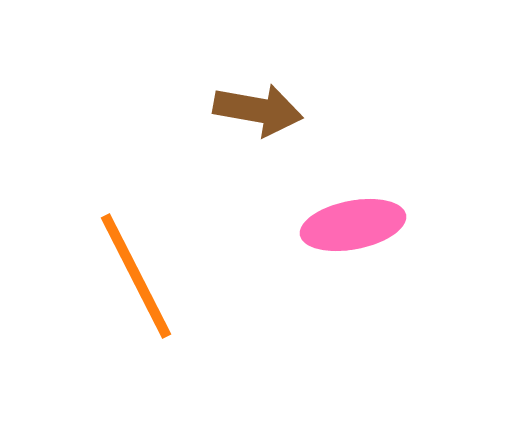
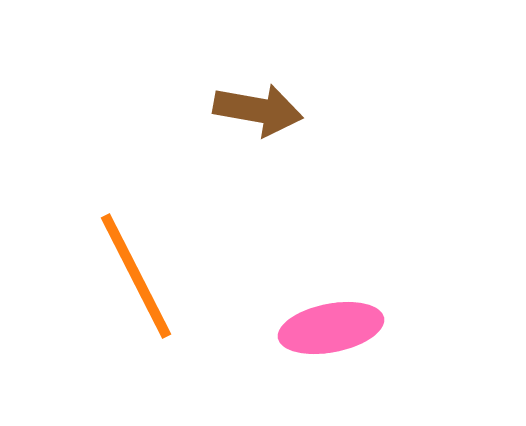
pink ellipse: moved 22 px left, 103 px down
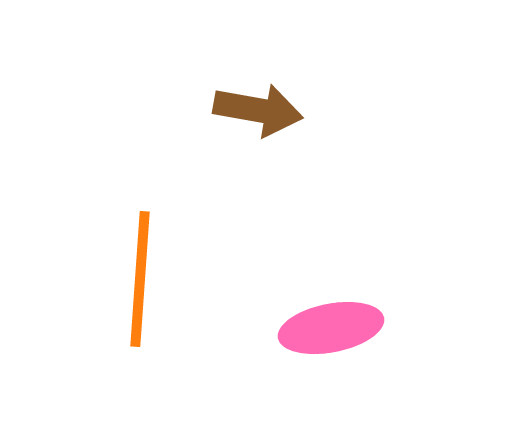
orange line: moved 4 px right, 3 px down; rotated 31 degrees clockwise
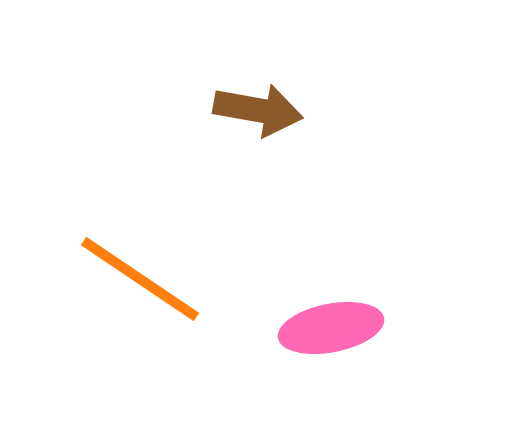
orange line: rotated 60 degrees counterclockwise
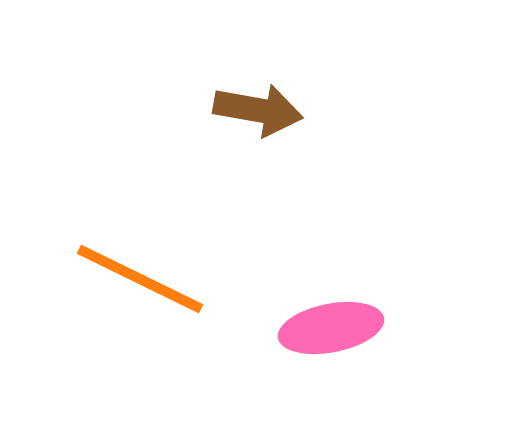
orange line: rotated 8 degrees counterclockwise
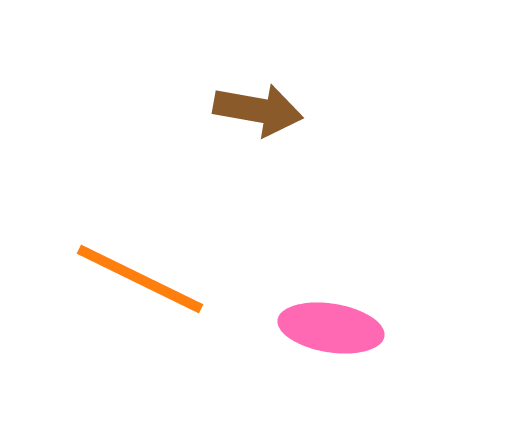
pink ellipse: rotated 20 degrees clockwise
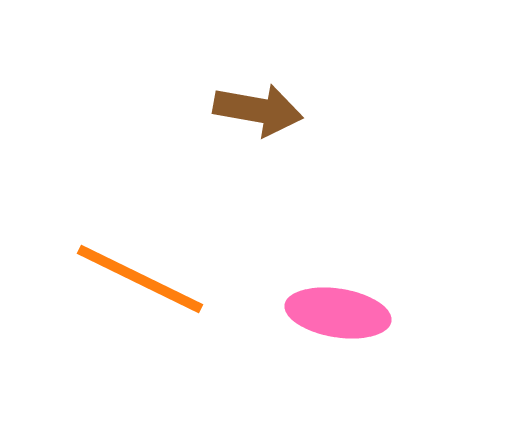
pink ellipse: moved 7 px right, 15 px up
